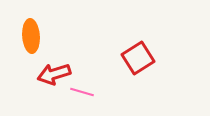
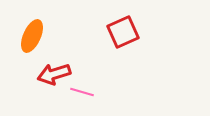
orange ellipse: moved 1 px right; rotated 28 degrees clockwise
red square: moved 15 px left, 26 px up; rotated 8 degrees clockwise
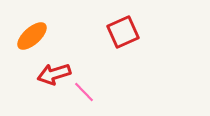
orange ellipse: rotated 24 degrees clockwise
pink line: moved 2 px right; rotated 30 degrees clockwise
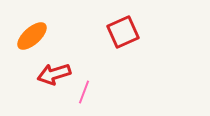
pink line: rotated 65 degrees clockwise
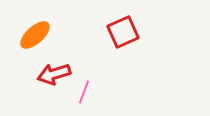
orange ellipse: moved 3 px right, 1 px up
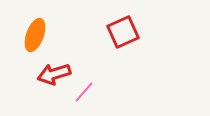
orange ellipse: rotated 28 degrees counterclockwise
pink line: rotated 20 degrees clockwise
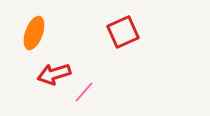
orange ellipse: moved 1 px left, 2 px up
